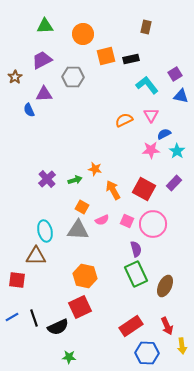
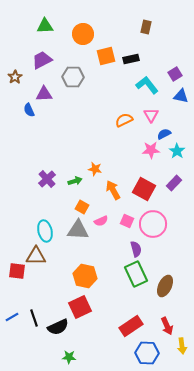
green arrow at (75, 180): moved 1 px down
pink semicircle at (102, 220): moved 1 px left, 1 px down
red square at (17, 280): moved 9 px up
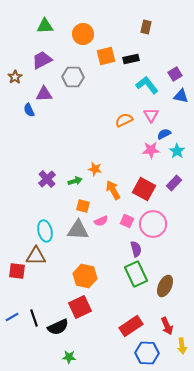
orange square at (82, 207): moved 1 px right, 1 px up; rotated 16 degrees counterclockwise
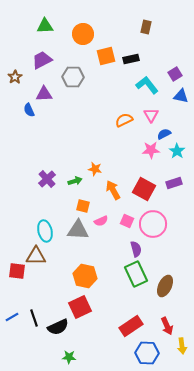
purple rectangle at (174, 183): rotated 28 degrees clockwise
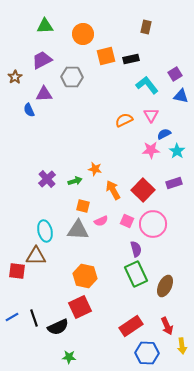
gray hexagon at (73, 77): moved 1 px left
red square at (144, 189): moved 1 px left, 1 px down; rotated 15 degrees clockwise
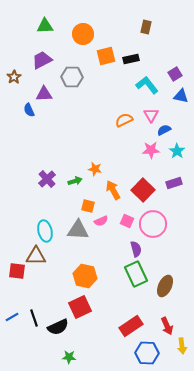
brown star at (15, 77): moved 1 px left
blue semicircle at (164, 134): moved 4 px up
orange square at (83, 206): moved 5 px right
